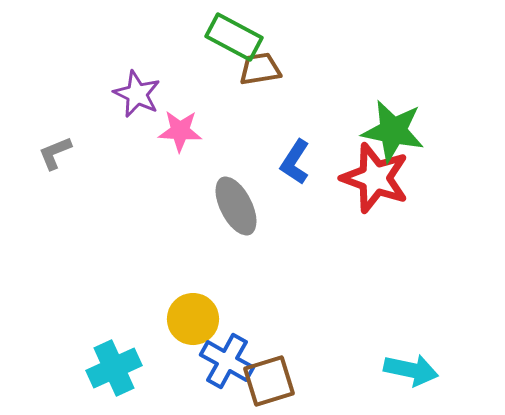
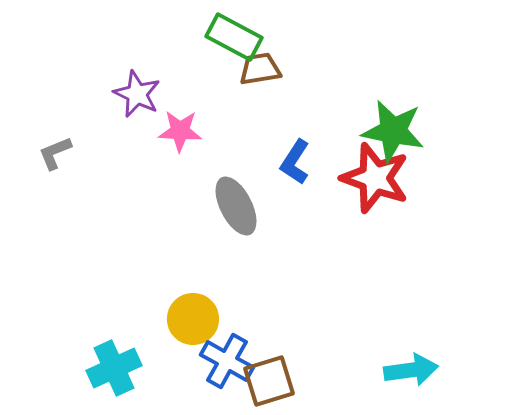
cyan arrow: rotated 20 degrees counterclockwise
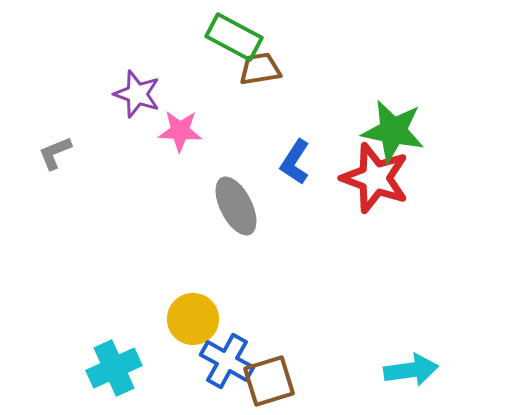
purple star: rotated 6 degrees counterclockwise
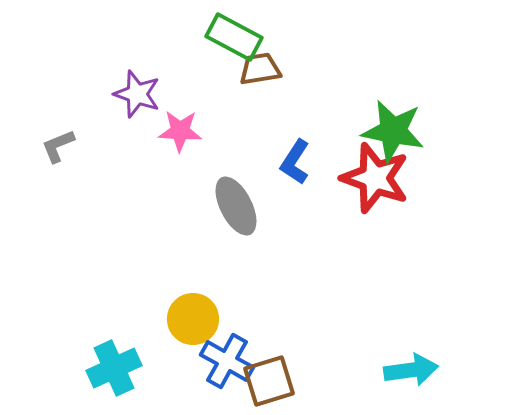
gray L-shape: moved 3 px right, 7 px up
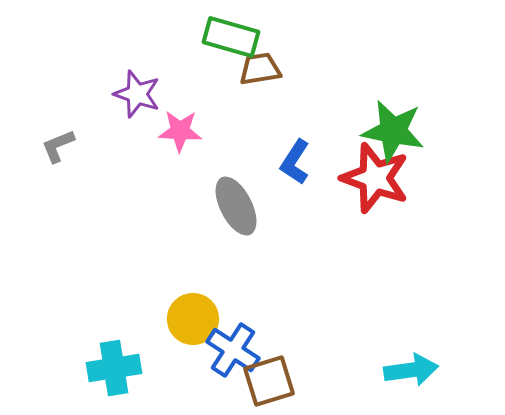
green rectangle: moved 3 px left; rotated 12 degrees counterclockwise
blue cross: moved 6 px right, 11 px up; rotated 4 degrees clockwise
cyan cross: rotated 16 degrees clockwise
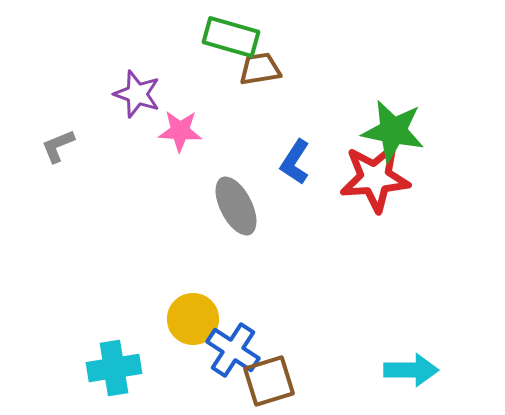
red star: rotated 24 degrees counterclockwise
cyan arrow: rotated 8 degrees clockwise
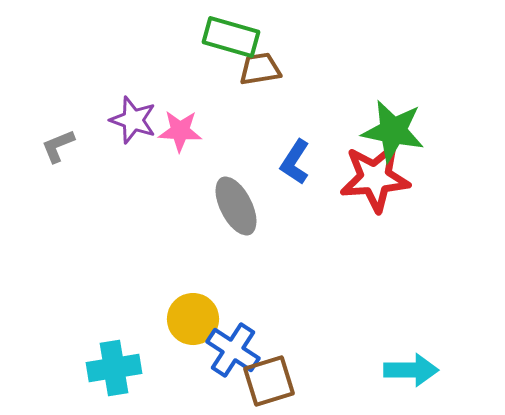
purple star: moved 4 px left, 26 px down
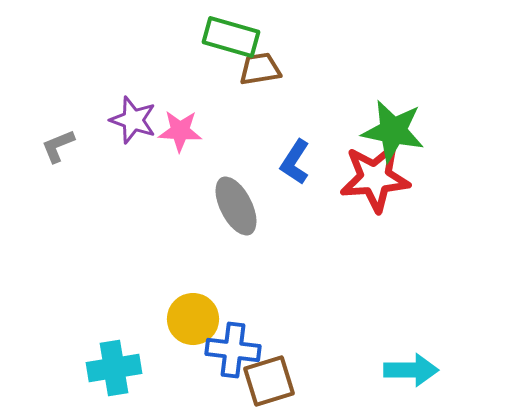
blue cross: rotated 26 degrees counterclockwise
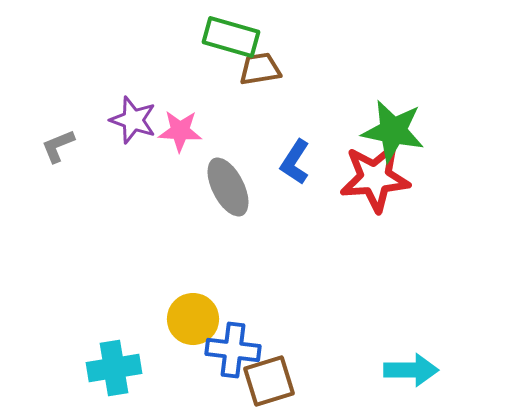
gray ellipse: moved 8 px left, 19 px up
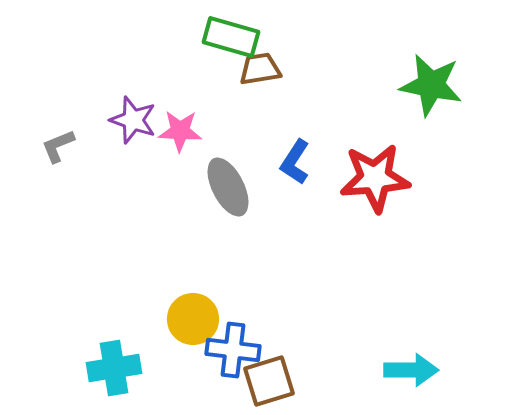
green star: moved 38 px right, 46 px up
